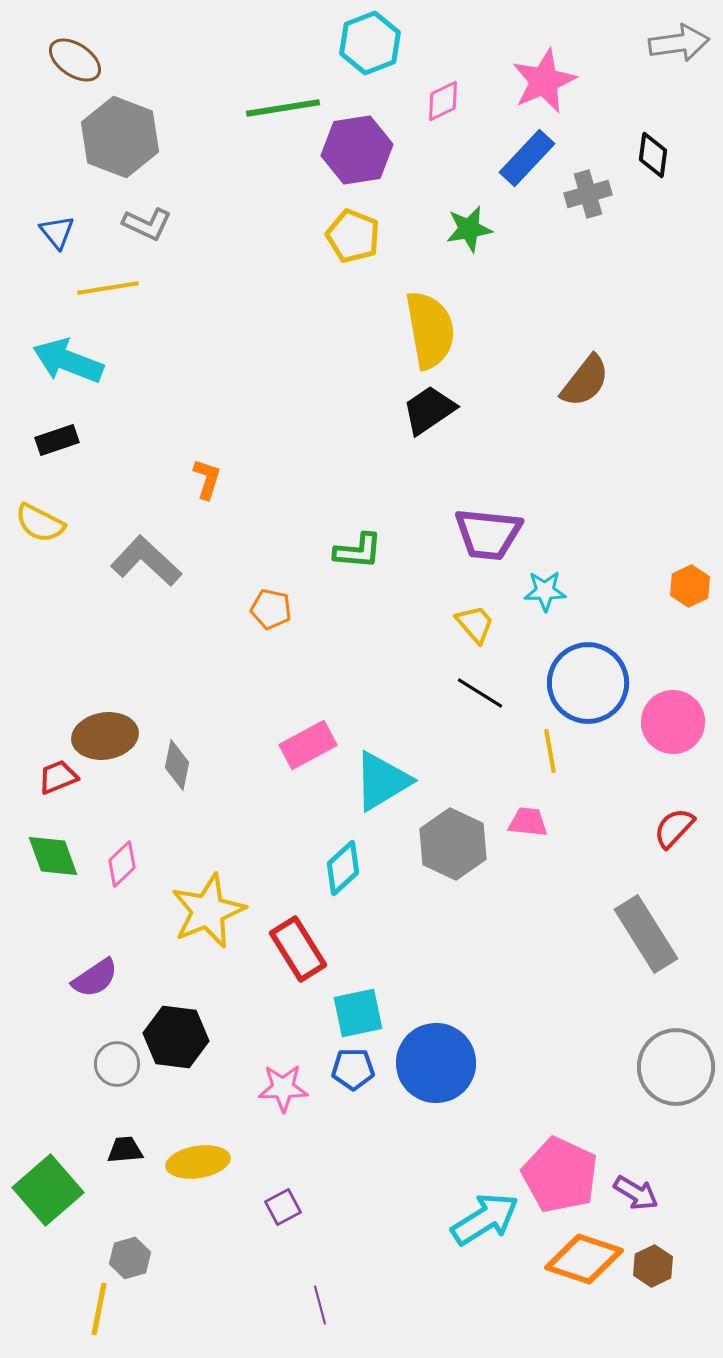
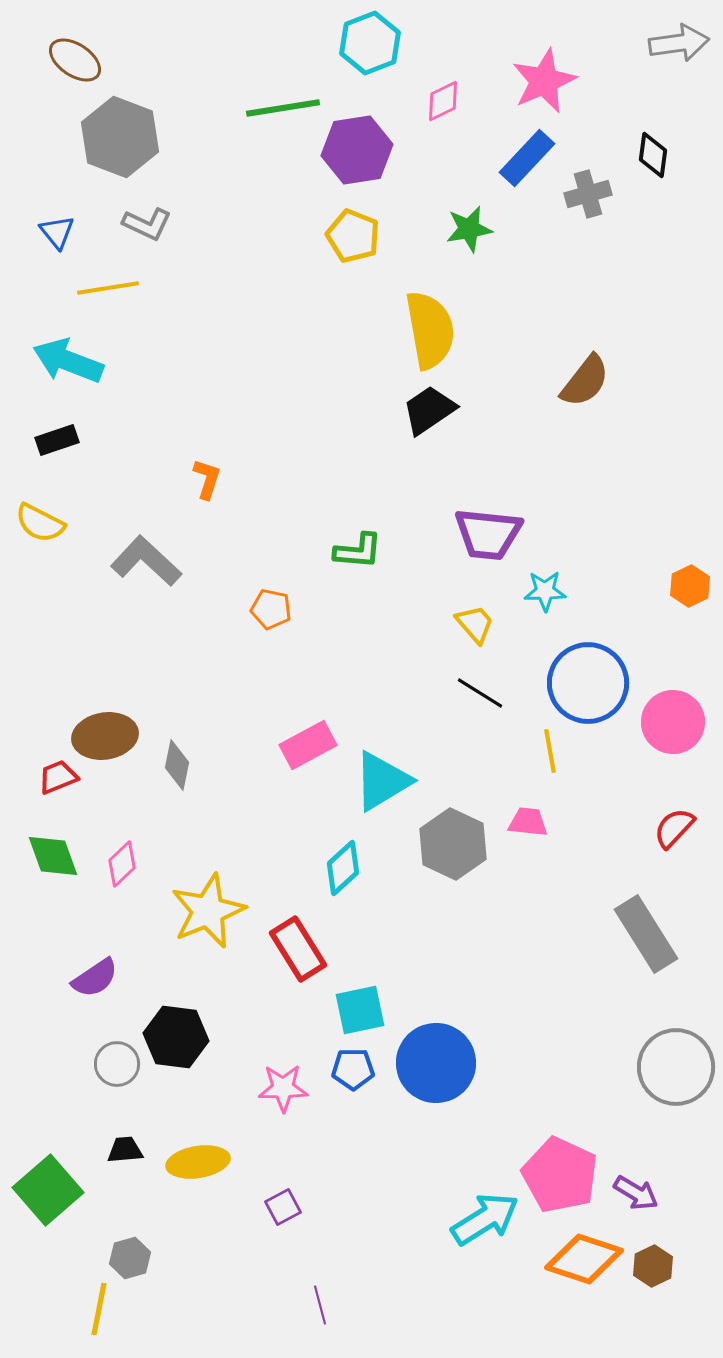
cyan square at (358, 1013): moved 2 px right, 3 px up
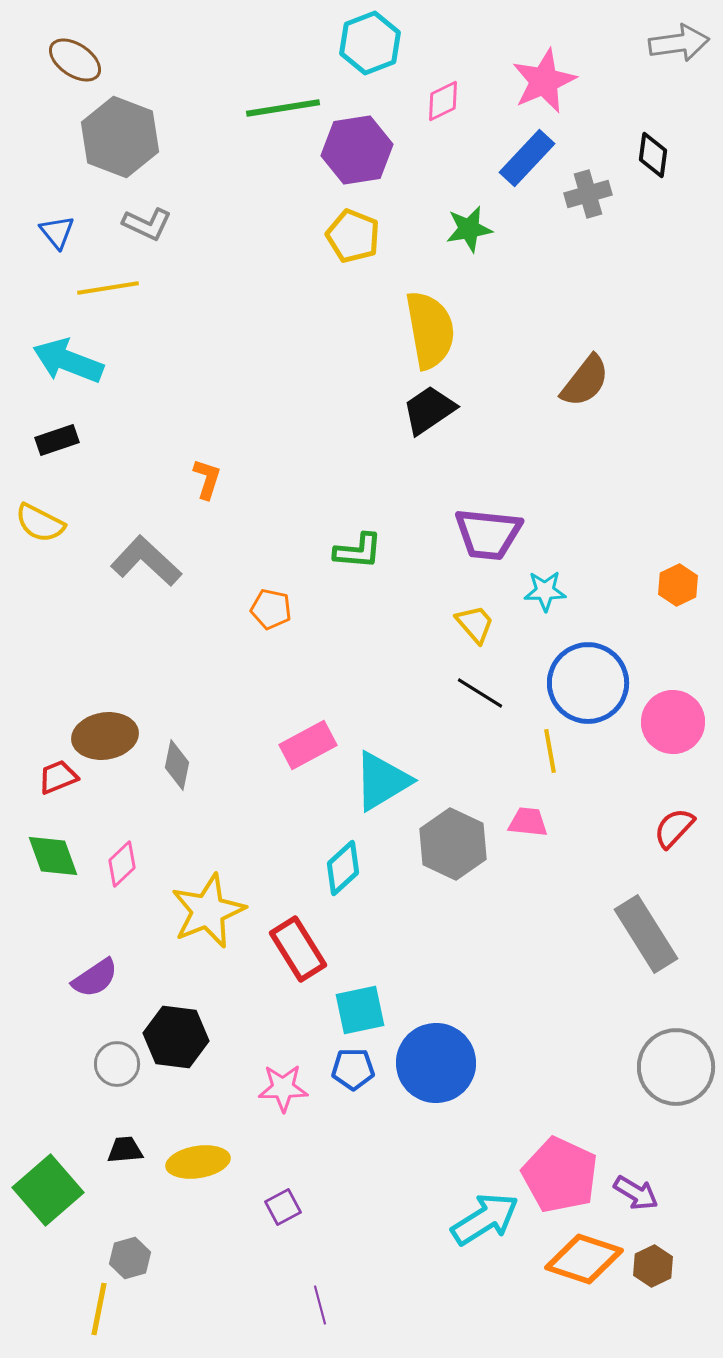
orange hexagon at (690, 586): moved 12 px left, 1 px up
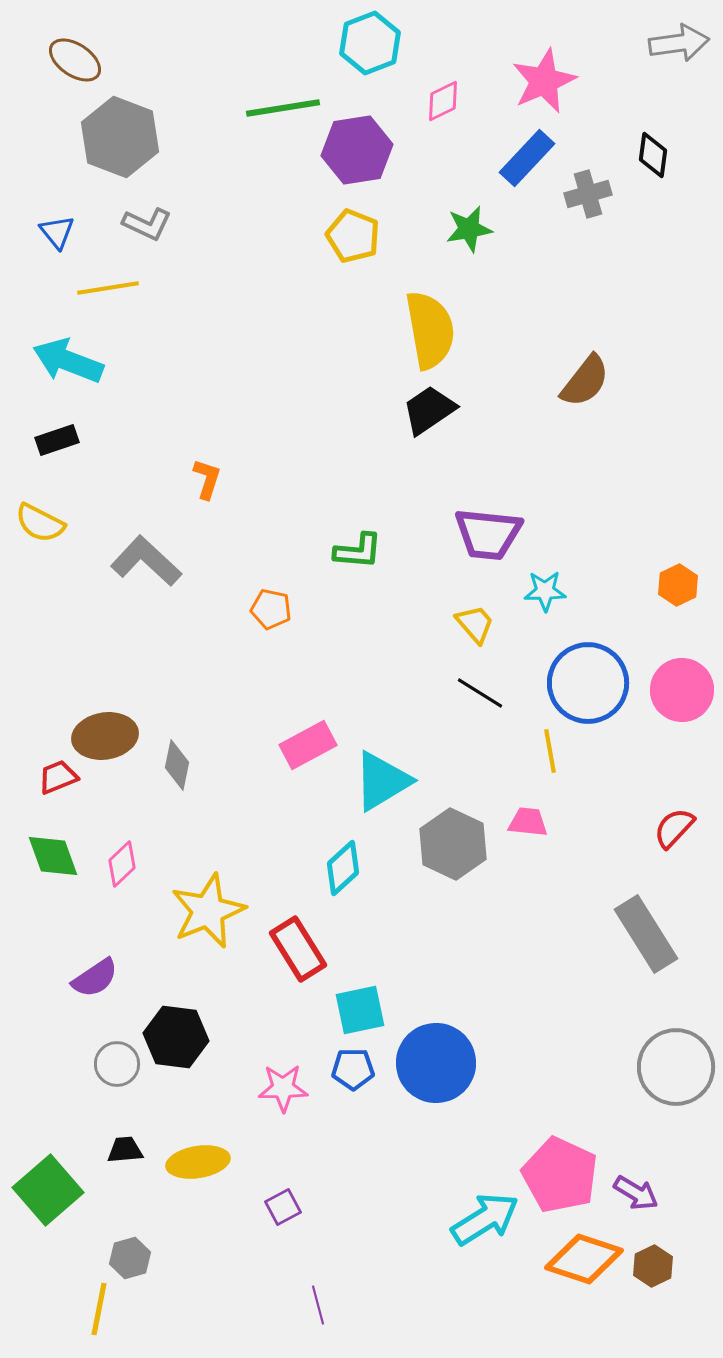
pink circle at (673, 722): moved 9 px right, 32 px up
purple line at (320, 1305): moved 2 px left
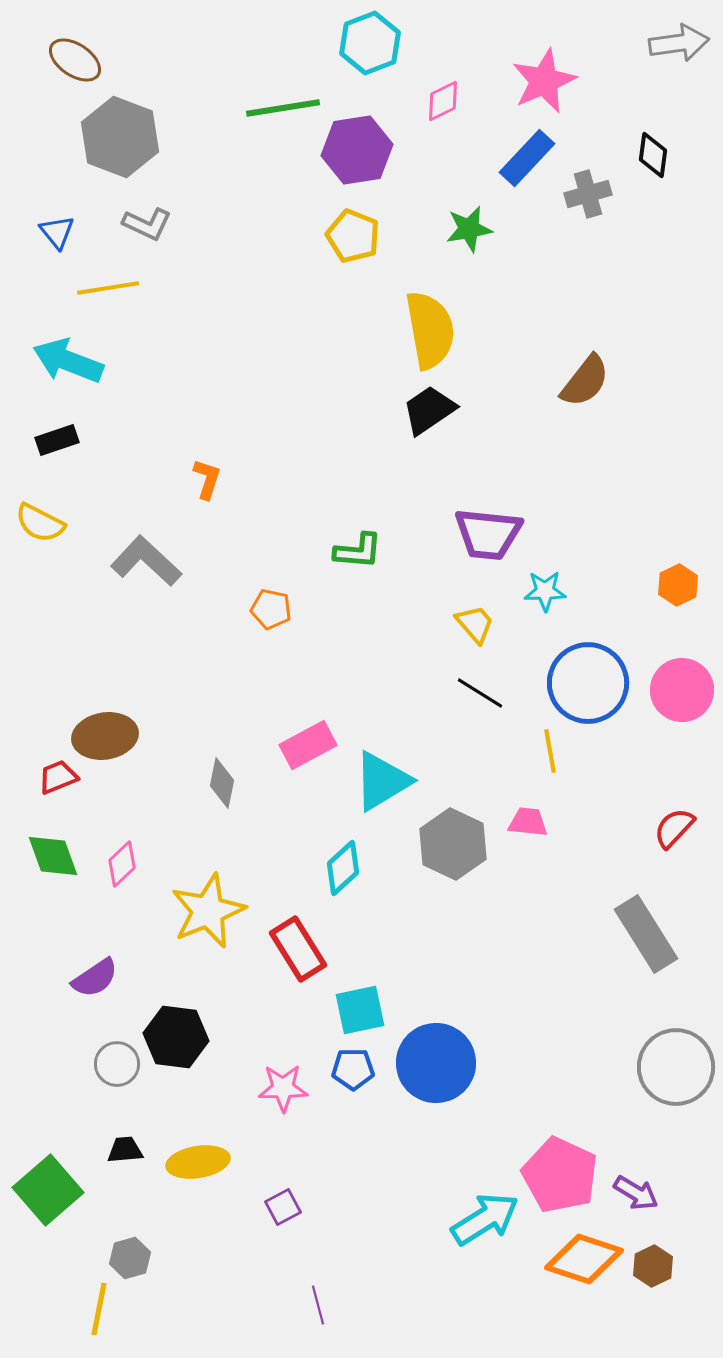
gray diamond at (177, 765): moved 45 px right, 18 px down
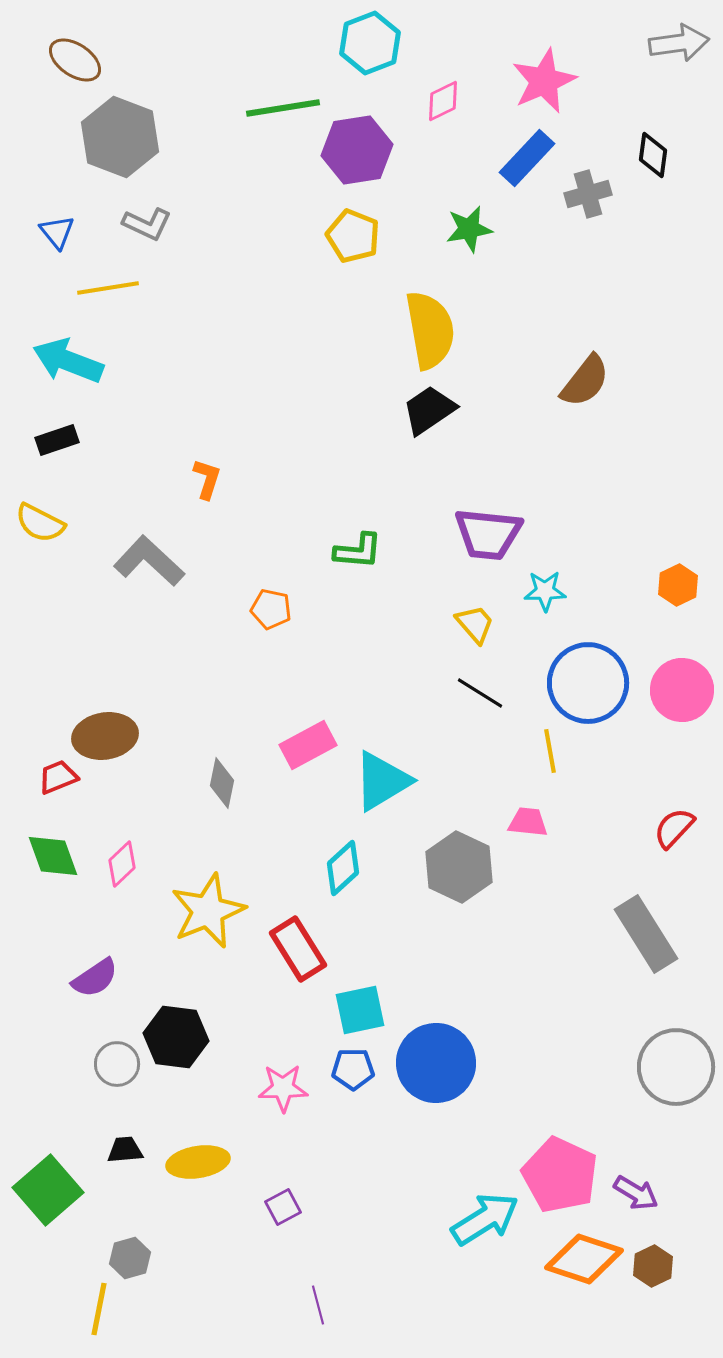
gray L-shape at (146, 561): moved 3 px right
gray hexagon at (453, 844): moved 6 px right, 23 px down
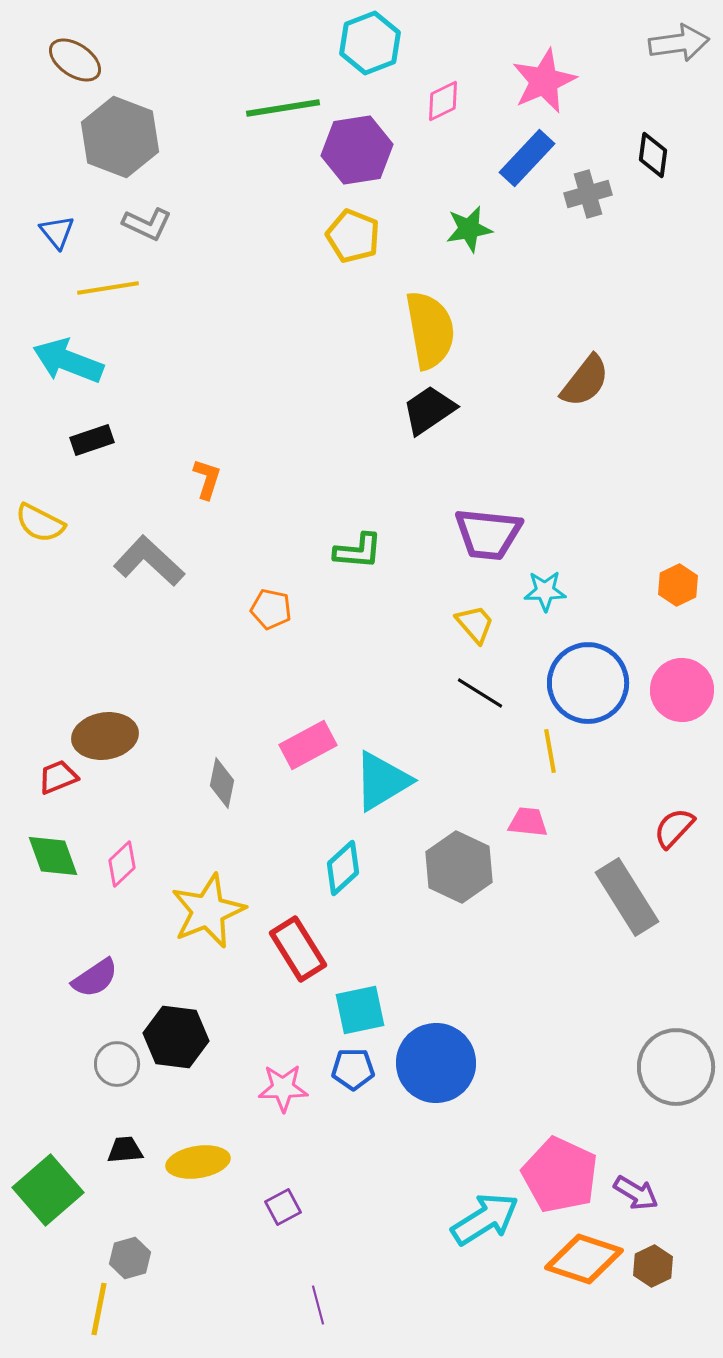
black rectangle at (57, 440): moved 35 px right
gray rectangle at (646, 934): moved 19 px left, 37 px up
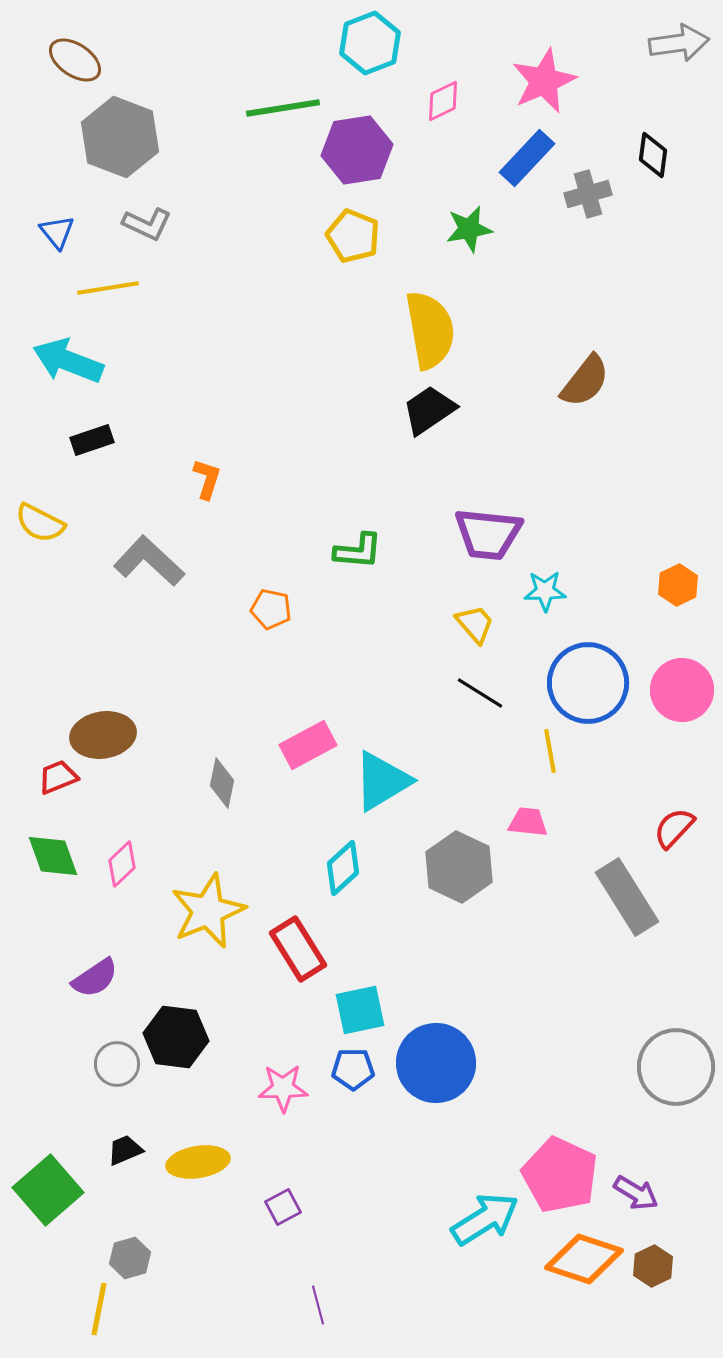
brown ellipse at (105, 736): moved 2 px left, 1 px up
black trapezoid at (125, 1150): rotated 18 degrees counterclockwise
